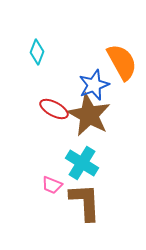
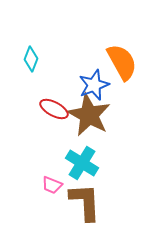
cyan diamond: moved 6 px left, 7 px down
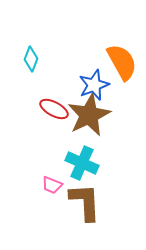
brown star: rotated 18 degrees clockwise
cyan cross: rotated 8 degrees counterclockwise
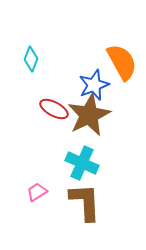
pink trapezoid: moved 15 px left, 7 px down; rotated 125 degrees clockwise
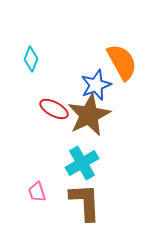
blue star: moved 2 px right
cyan cross: rotated 36 degrees clockwise
pink trapezoid: rotated 75 degrees counterclockwise
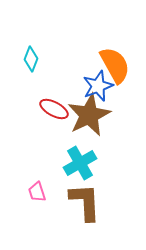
orange semicircle: moved 7 px left, 3 px down
blue star: moved 2 px right, 1 px down
cyan cross: moved 2 px left
